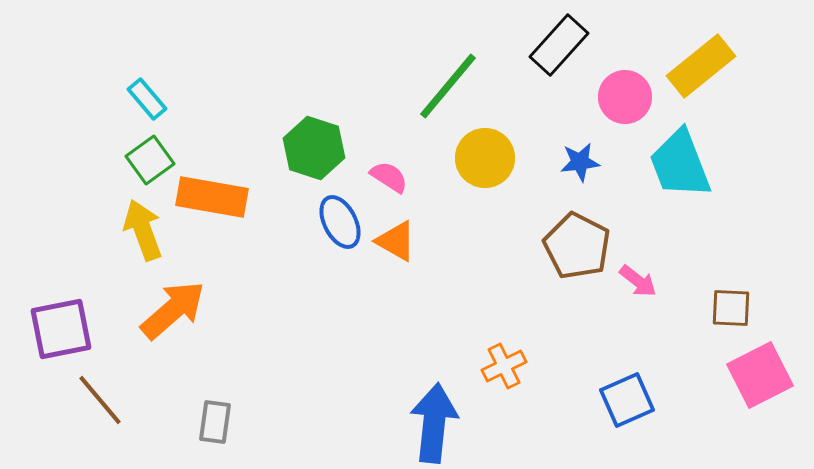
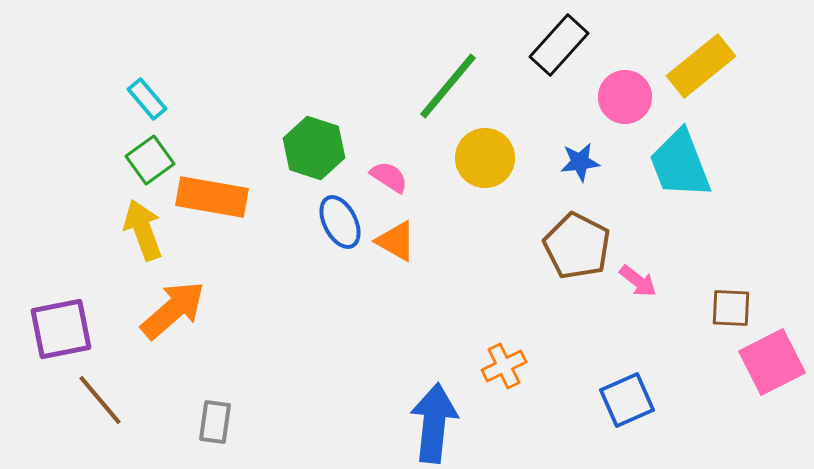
pink square: moved 12 px right, 13 px up
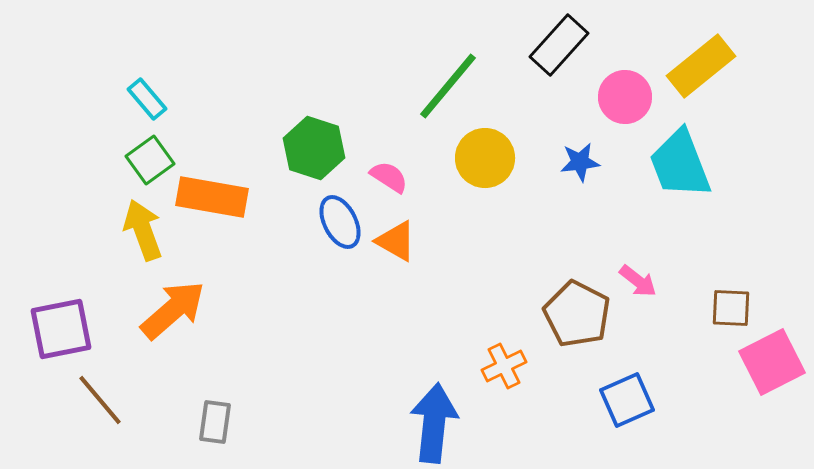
brown pentagon: moved 68 px down
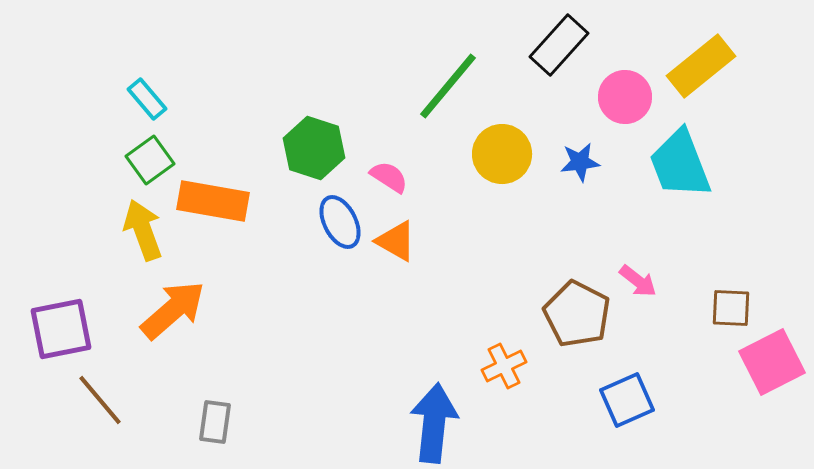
yellow circle: moved 17 px right, 4 px up
orange rectangle: moved 1 px right, 4 px down
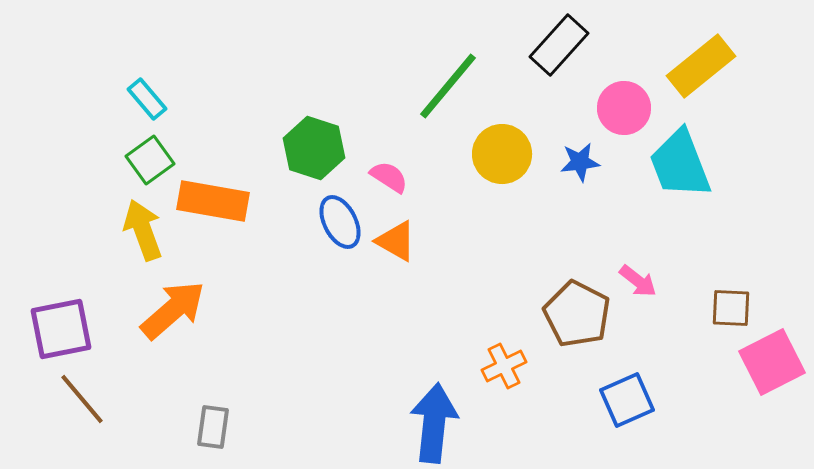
pink circle: moved 1 px left, 11 px down
brown line: moved 18 px left, 1 px up
gray rectangle: moved 2 px left, 5 px down
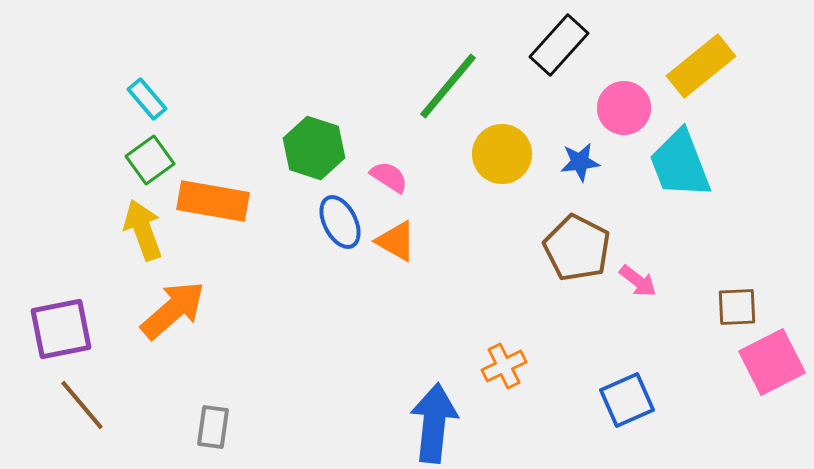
brown square: moved 6 px right, 1 px up; rotated 6 degrees counterclockwise
brown pentagon: moved 66 px up
brown line: moved 6 px down
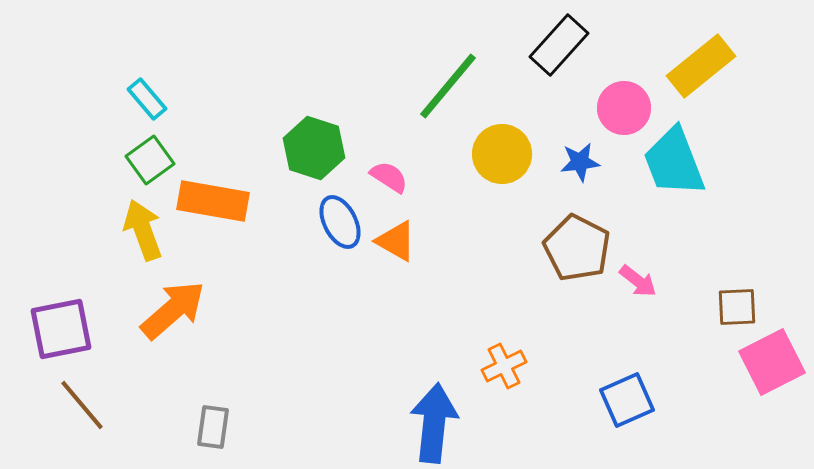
cyan trapezoid: moved 6 px left, 2 px up
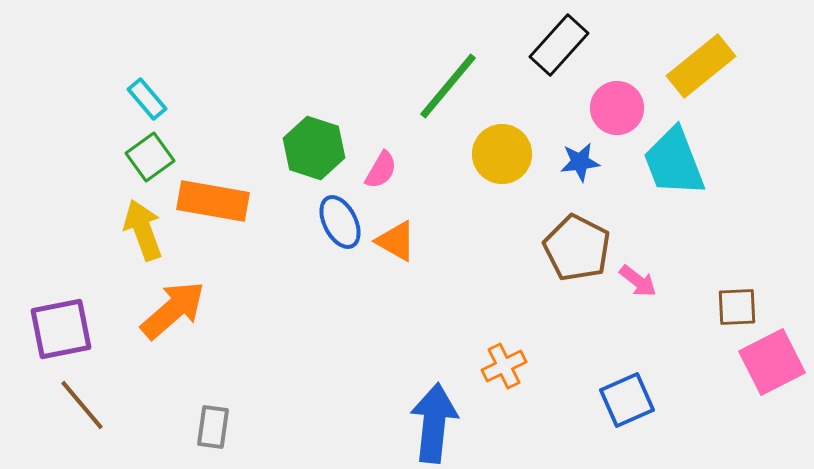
pink circle: moved 7 px left
green square: moved 3 px up
pink semicircle: moved 8 px left, 7 px up; rotated 87 degrees clockwise
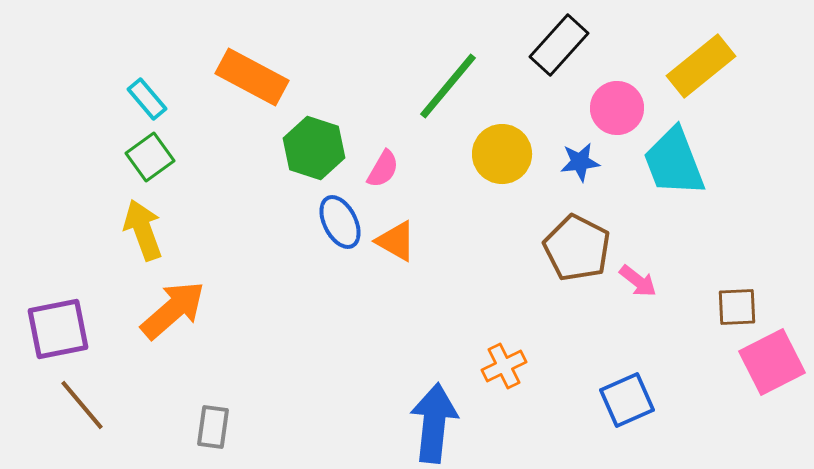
pink semicircle: moved 2 px right, 1 px up
orange rectangle: moved 39 px right, 124 px up; rotated 18 degrees clockwise
purple square: moved 3 px left
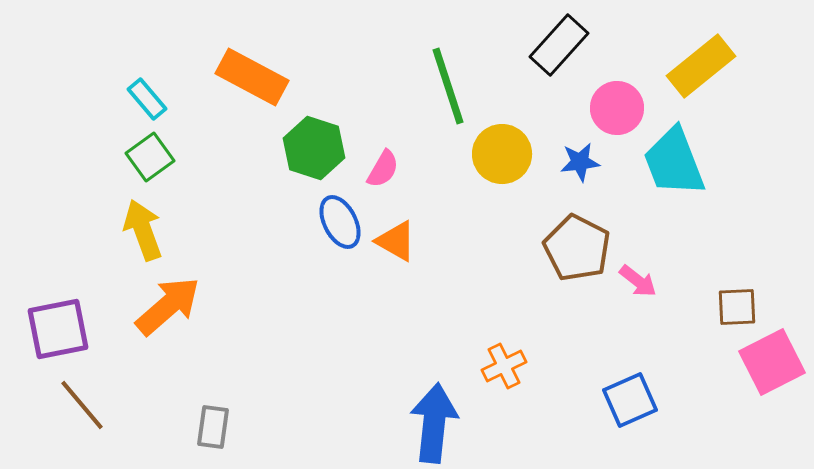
green line: rotated 58 degrees counterclockwise
orange arrow: moved 5 px left, 4 px up
blue square: moved 3 px right
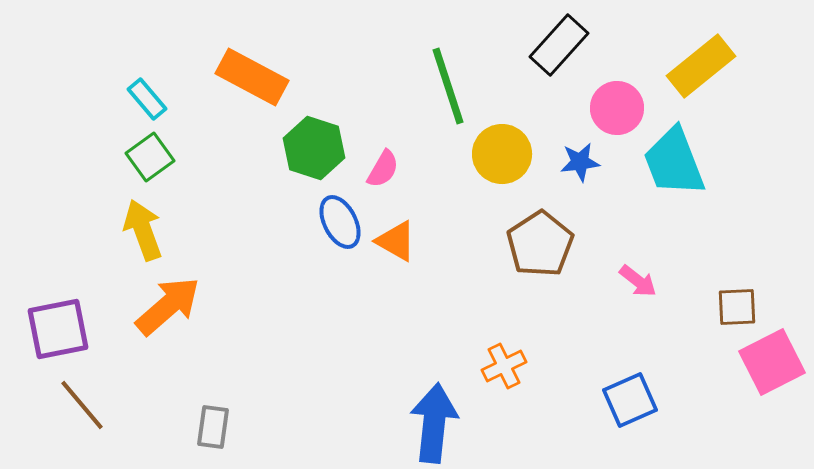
brown pentagon: moved 37 px left, 4 px up; rotated 12 degrees clockwise
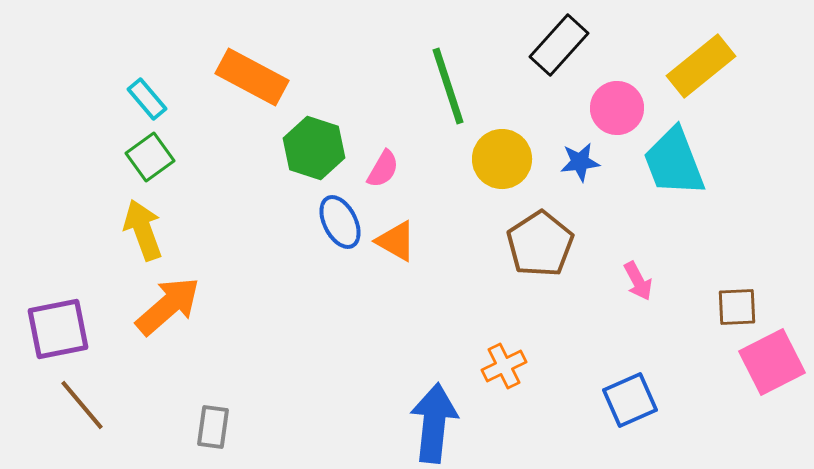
yellow circle: moved 5 px down
pink arrow: rotated 24 degrees clockwise
